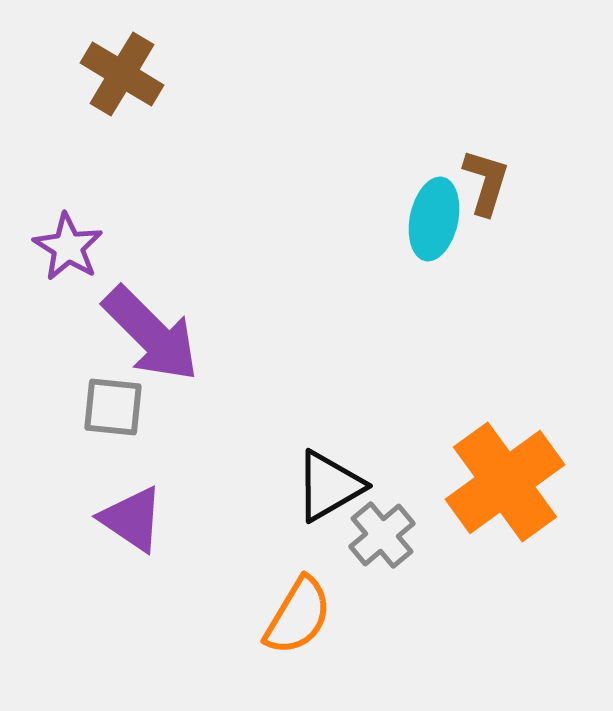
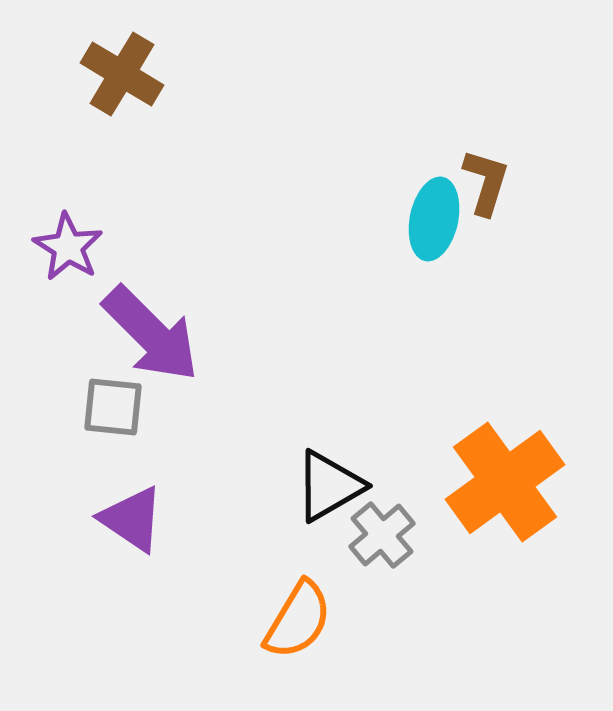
orange semicircle: moved 4 px down
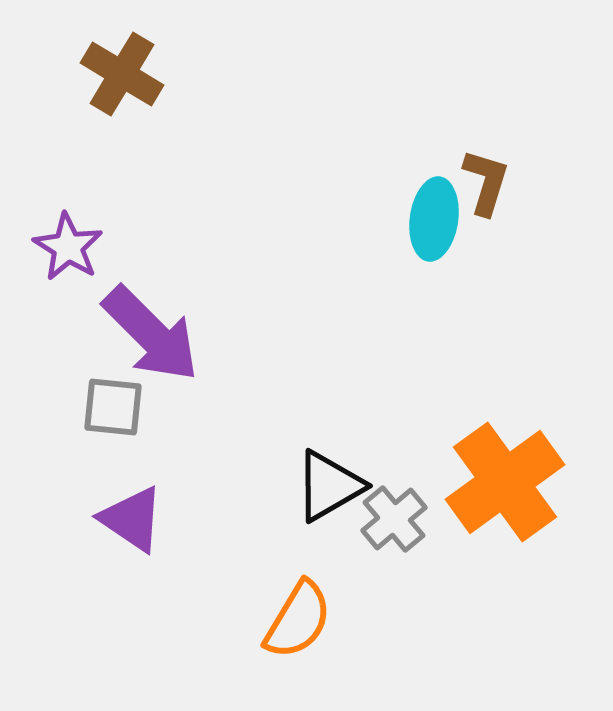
cyan ellipse: rotated 4 degrees counterclockwise
gray cross: moved 12 px right, 16 px up
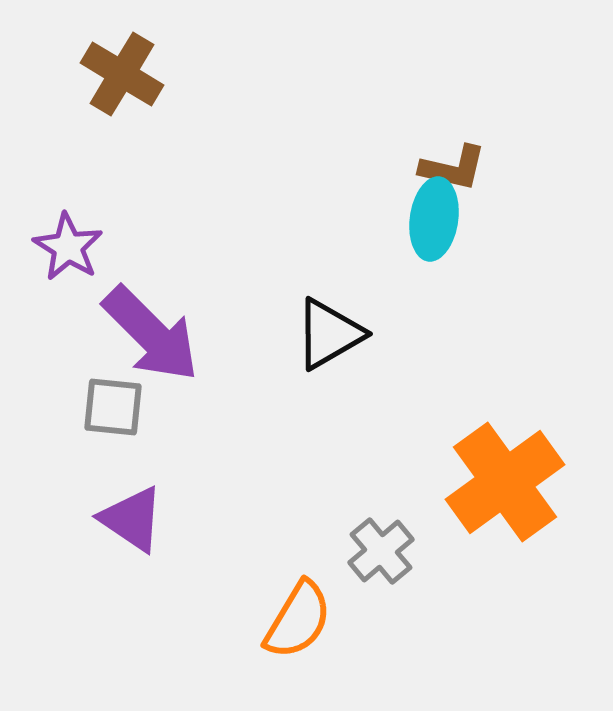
brown L-shape: moved 33 px left, 14 px up; rotated 86 degrees clockwise
black triangle: moved 152 px up
gray cross: moved 13 px left, 32 px down
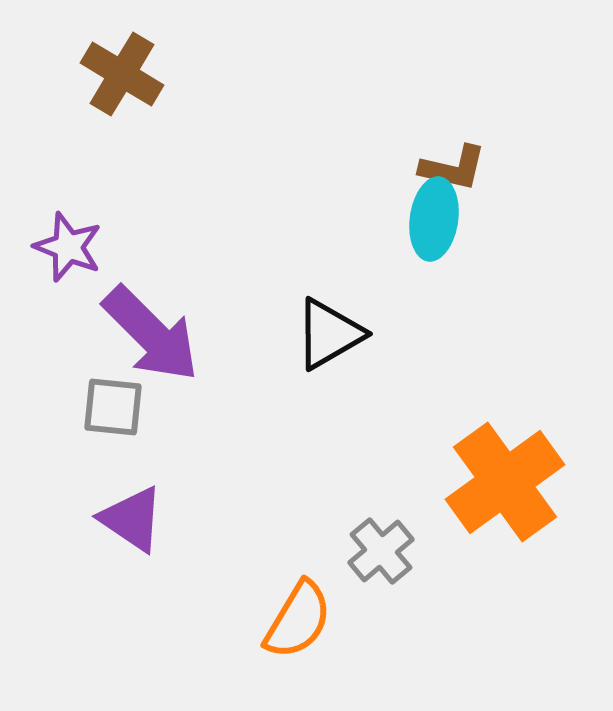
purple star: rotated 10 degrees counterclockwise
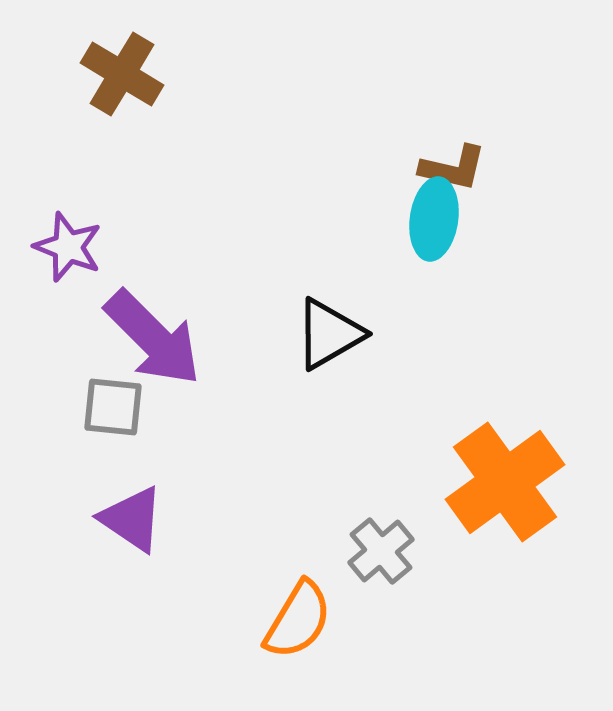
purple arrow: moved 2 px right, 4 px down
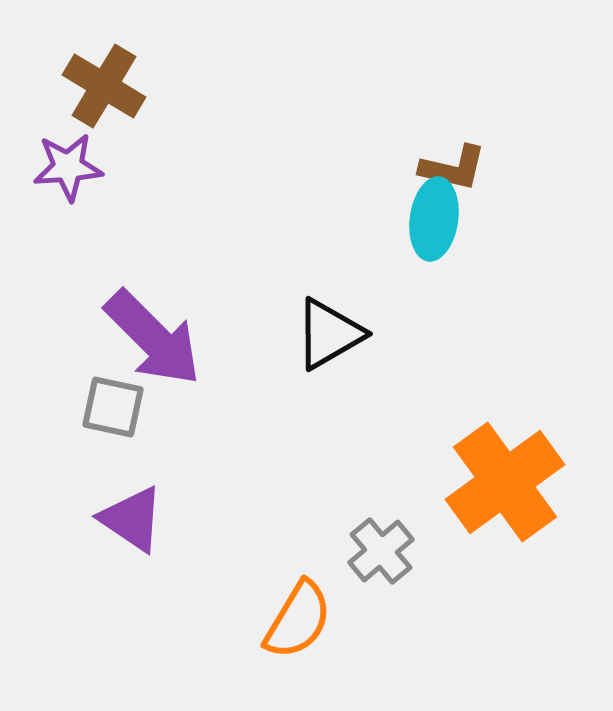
brown cross: moved 18 px left, 12 px down
purple star: moved 80 px up; rotated 26 degrees counterclockwise
gray square: rotated 6 degrees clockwise
